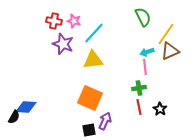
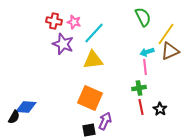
pink star: moved 1 px down
red line: moved 2 px right
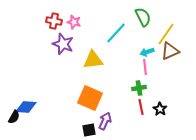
cyan line: moved 22 px right
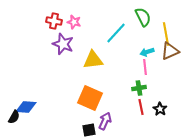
yellow line: rotated 45 degrees counterclockwise
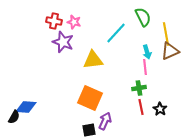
purple star: moved 2 px up
cyan arrow: rotated 88 degrees counterclockwise
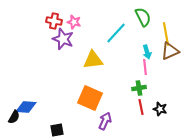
purple star: moved 3 px up
black star: rotated 16 degrees counterclockwise
black square: moved 32 px left
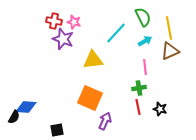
yellow line: moved 3 px right, 6 px up
cyan arrow: moved 2 px left, 11 px up; rotated 104 degrees counterclockwise
red line: moved 3 px left
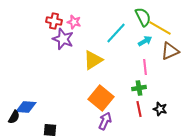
yellow line: moved 9 px left; rotated 50 degrees counterclockwise
yellow triangle: rotated 25 degrees counterclockwise
orange square: moved 11 px right; rotated 15 degrees clockwise
red line: moved 1 px right, 2 px down
black square: moved 7 px left; rotated 16 degrees clockwise
